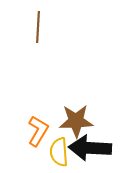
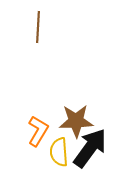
black arrow: rotated 123 degrees clockwise
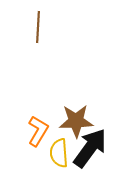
yellow semicircle: moved 1 px down
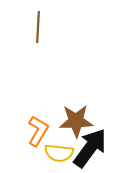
yellow semicircle: rotated 80 degrees counterclockwise
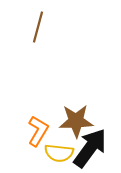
brown line: rotated 12 degrees clockwise
